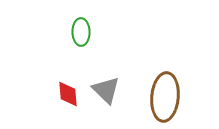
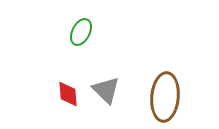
green ellipse: rotated 28 degrees clockwise
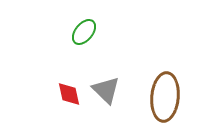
green ellipse: moved 3 px right; rotated 12 degrees clockwise
red diamond: moved 1 px right; rotated 8 degrees counterclockwise
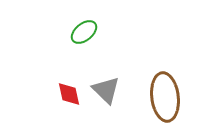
green ellipse: rotated 12 degrees clockwise
brown ellipse: rotated 12 degrees counterclockwise
